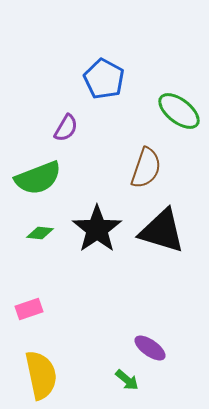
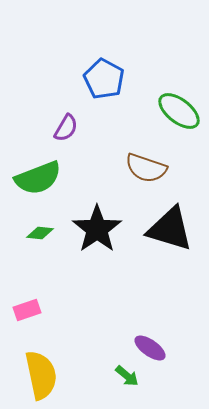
brown semicircle: rotated 90 degrees clockwise
black triangle: moved 8 px right, 2 px up
pink rectangle: moved 2 px left, 1 px down
green arrow: moved 4 px up
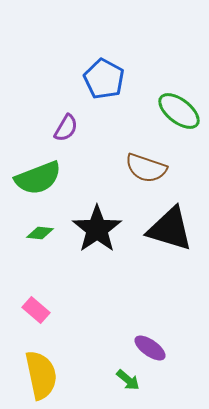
pink rectangle: moved 9 px right; rotated 60 degrees clockwise
green arrow: moved 1 px right, 4 px down
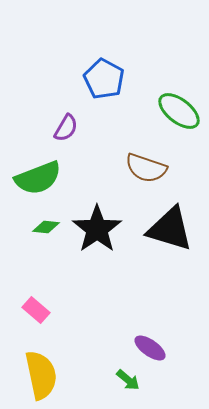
green diamond: moved 6 px right, 6 px up
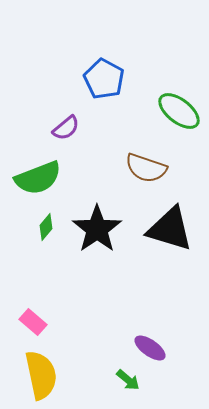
purple semicircle: rotated 20 degrees clockwise
green diamond: rotated 56 degrees counterclockwise
pink rectangle: moved 3 px left, 12 px down
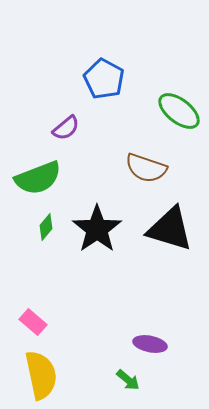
purple ellipse: moved 4 px up; rotated 24 degrees counterclockwise
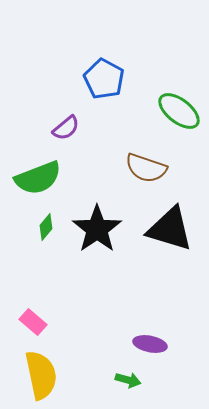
green arrow: rotated 25 degrees counterclockwise
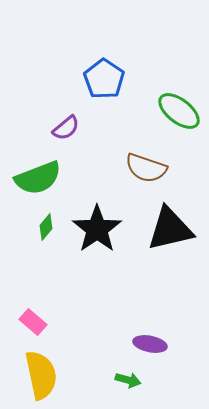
blue pentagon: rotated 6 degrees clockwise
black triangle: rotated 30 degrees counterclockwise
